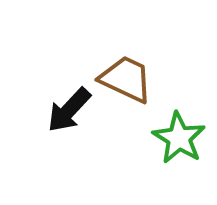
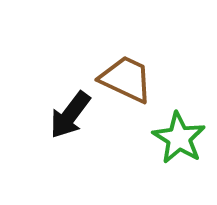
black arrow: moved 1 px right, 5 px down; rotated 6 degrees counterclockwise
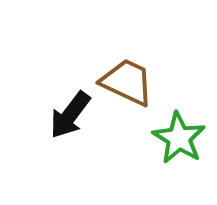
brown trapezoid: moved 1 px right, 3 px down
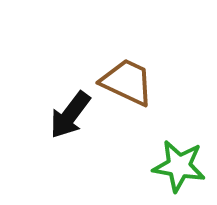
green star: moved 28 px down; rotated 22 degrees counterclockwise
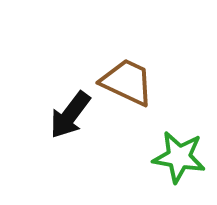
green star: moved 9 px up
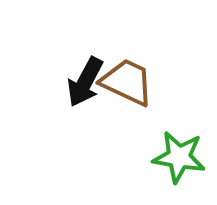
black arrow: moved 15 px right, 33 px up; rotated 9 degrees counterclockwise
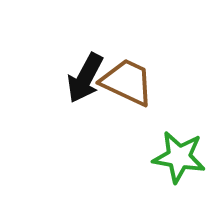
black arrow: moved 4 px up
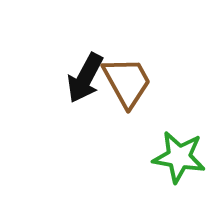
brown trapezoid: rotated 36 degrees clockwise
